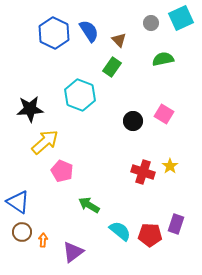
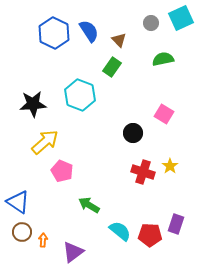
black star: moved 3 px right, 5 px up
black circle: moved 12 px down
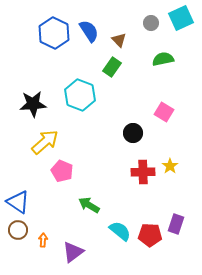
pink square: moved 2 px up
red cross: rotated 20 degrees counterclockwise
brown circle: moved 4 px left, 2 px up
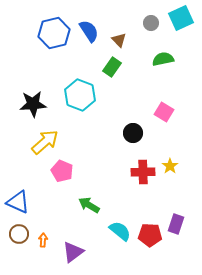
blue hexagon: rotated 20 degrees clockwise
blue triangle: rotated 10 degrees counterclockwise
brown circle: moved 1 px right, 4 px down
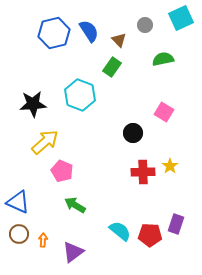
gray circle: moved 6 px left, 2 px down
green arrow: moved 14 px left
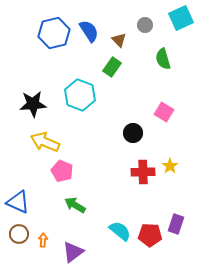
green semicircle: rotated 95 degrees counterclockwise
yellow arrow: rotated 116 degrees counterclockwise
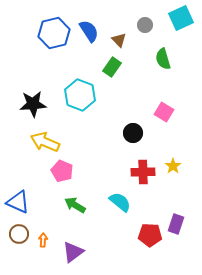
yellow star: moved 3 px right
cyan semicircle: moved 29 px up
